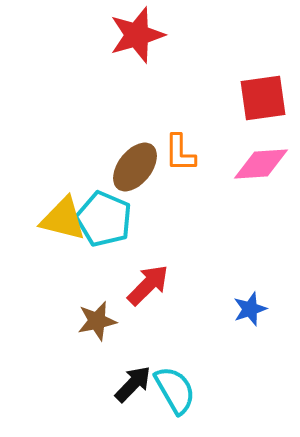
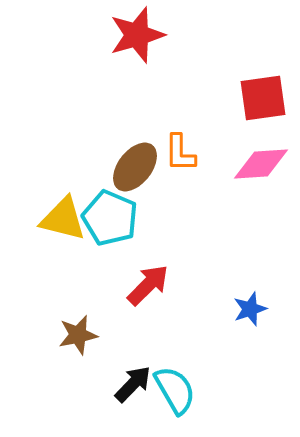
cyan pentagon: moved 6 px right, 1 px up
brown star: moved 19 px left, 14 px down
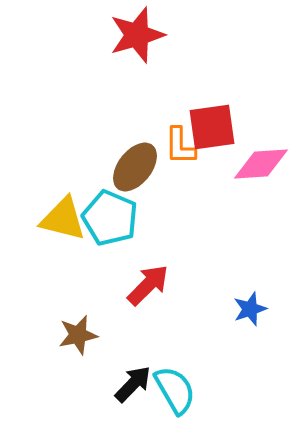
red square: moved 51 px left, 29 px down
orange L-shape: moved 7 px up
